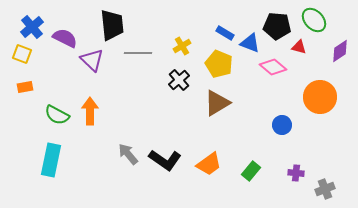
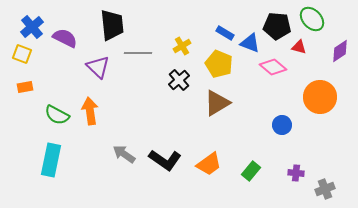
green ellipse: moved 2 px left, 1 px up
purple triangle: moved 6 px right, 7 px down
orange arrow: rotated 8 degrees counterclockwise
gray arrow: moved 4 px left; rotated 15 degrees counterclockwise
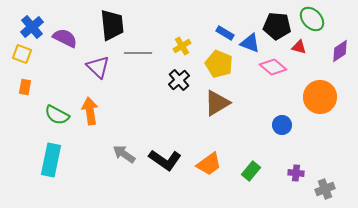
orange rectangle: rotated 70 degrees counterclockwise
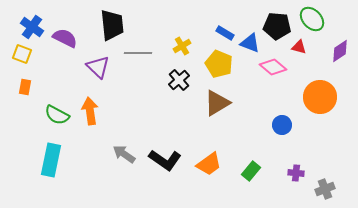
blue cross: rotated 15 degrees counterclockwise
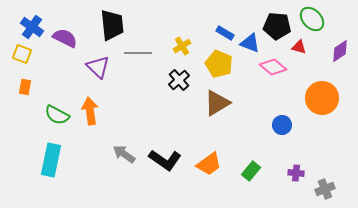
orange circle: moved 2 px right, 1 px down
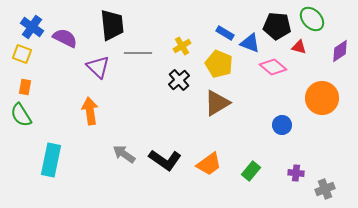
green semicircle: moved 36 px left; rotated 30 degrees clockwise
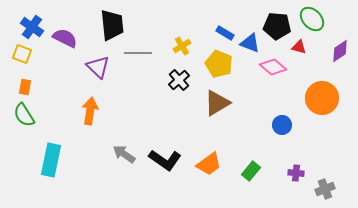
orange arrow: rotated 16 degrees clockwise
green semicircle: moved 3 px right
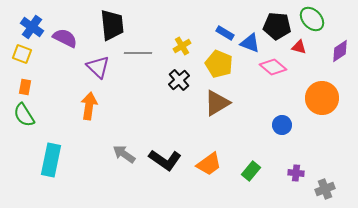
orange arrow: moved 1 px left, 5 px up
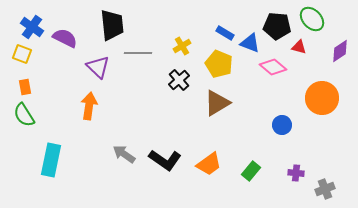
orange rectangle: rotated 21 degrees counterclockwise
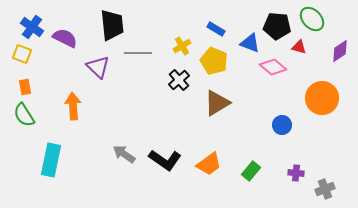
blue rectangle: moved 9 px left, 4 px up
yellow pentagon: moved 5 px left, 3 px up
orange arrow: moved 16 px left; rotated 12 degrees counterclockwise
